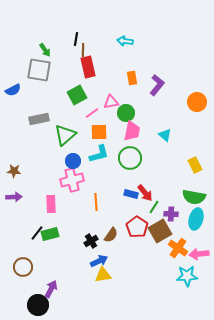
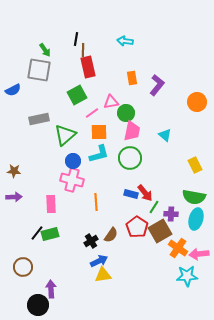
pink cross at (72, 180): rotated 30 degrees clockwise
purple arrow at (51, 289): rotated 30 degrees counterclockwise
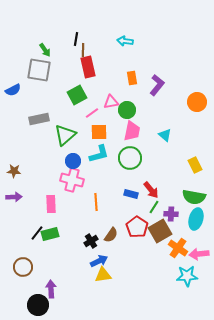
green circle at (126, 113): moved 1 px right, 3 px up
red arrow at (145, 193): moved 6 px right, 3 px up
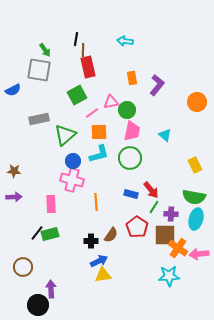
brown square at (160, 231): moved 5 px right, 4 px down; rotated 30 degrees clockwise
black cross at (91, 241): rotated 32 degrees clockwise
cyan star at (187, 276): moved 18 px left
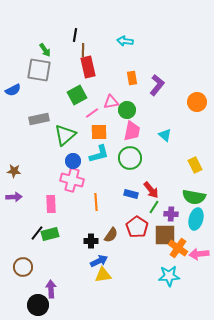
black line at (76, 39): moved 1 px left, 4 px up
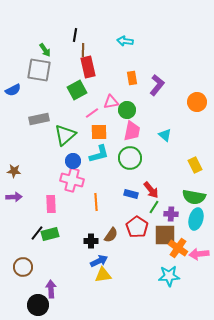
green square at (77, 95): moved 5 px up
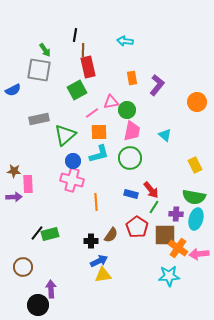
pink rectangle at (51, 204): moved 23 px left, 20 px up
purple cross at (171, 214): moved 5 px right
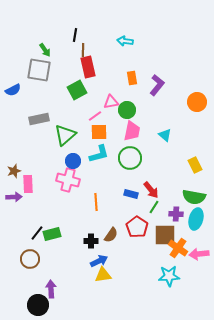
pink line at (92, 113): moved 3 px right, 3 px down
brown star at (14, 171): rotated 24 degrees counterclockwise
pink cross at (72, 180): moved 4 px left
green rectangle at (50, 234): moved 2 px right
brown circle at (23, 267): moved 7 px right, 8 px up
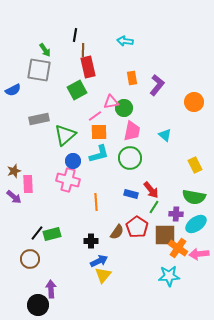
orange circle at (197, 102): moved 3 px left
green circle at (127, 110): moved 3 px left, 2 px up
purple arrow at (14, 197): rotated 42 degrees clockwise
cyan ellipse at (196, 219): moved 5 px down; rotated 40 degrees clockwise
brown semicircle at (111, 235): moved 6 px right, 3 px up
yellow triangle at (103, 275): rotated 42 degrees counterclockwise
